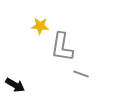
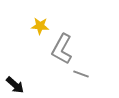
gray L-shape: moved 2 px down; rotated 20 degrees clockwise
black arrow: rotated 12 degrees clockwise
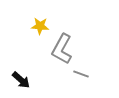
black arrow: moved 6 px right, 5 px up
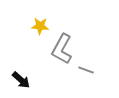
gray line: moved 5 px right, 4 px up
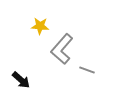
gray L-shape: rotated 12 degrees clockwise
gray line: moved 1 px right
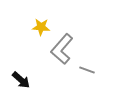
yellow star: moved 1 px right, 1 px down
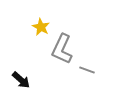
yellow star: rotated 24 degrees clockwise
gray L-shape: rotated 16 degrees counterclockwise
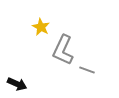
gray L-shape: moved 1 px right, 1 px down
black arrow: moved 4 px left, 4 px down; rotated 18 degrees counterclockwise
